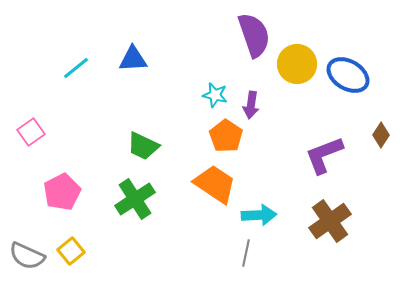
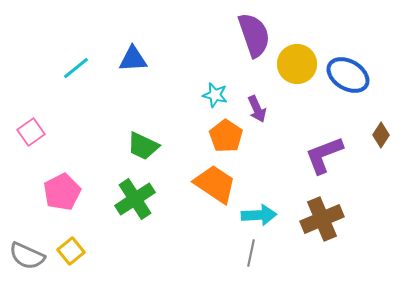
purple arrow: moved 6 px right, 4 px down; rotated 32 degrees counterclockwise
brown cross: moved 8 px left, 2 px up; rotated 12 degrees clockwise
gray line: moved 5 px right
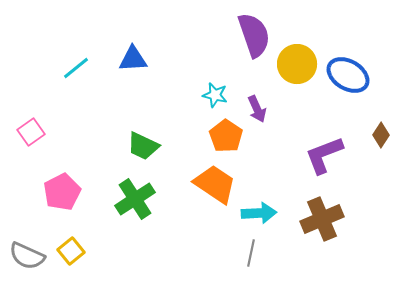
cyan arrow: moved 2 px up
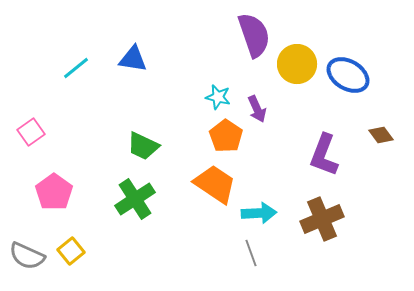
blue triangle: rotated 12 degrees clockwise
cyan star: moved 3 px right, 2 px down
brown diamond: rotated 70 degrees counterclockwise
purple L-shape: rotated 48 degrees counterclockwise
pink pentagon: moved 8 px left; rotated 9 degrees counterclockwise
gray line: rotated 32 degrees counterclockwise
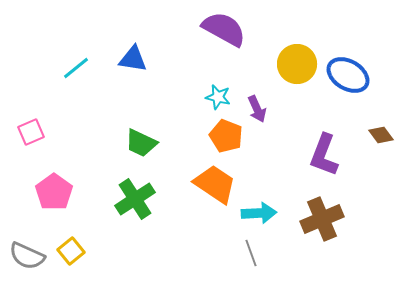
purple semicircle: moved 30 px left, 6 px up; rotated 42 degrees counterclockwise
pink square: rotated 12 degrees clockwise
orange pentagon: rotated 12 degrees counterclockwise
green trapezoid: moved 2 px left, 3 px up
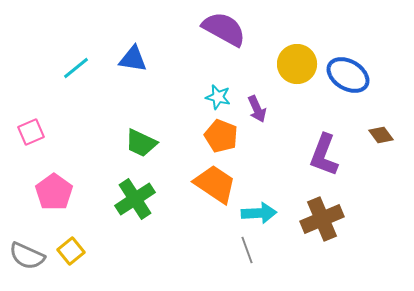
orange pentagon: moved 5 px left
gray line: moved 4 px left, 3 px up
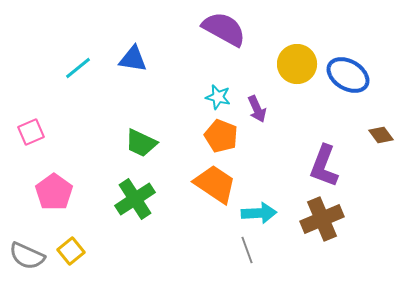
cyan line: moved 2 px right
purple L-shape: moved 11 px down
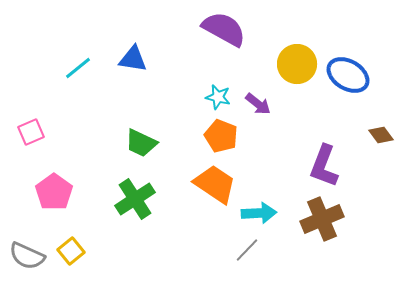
purple arrow: moved 1 px right, 5 px up; rotated 28 degrees counterclockwise
gray line: rotated 64 degrees clockwise
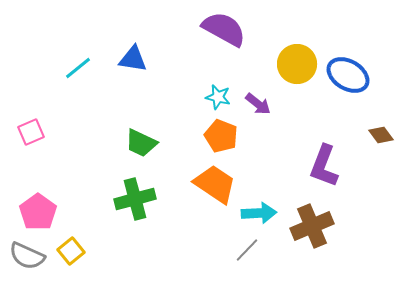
pink pentagon: moved 16 px left, 20 px down
green cross: rotated 18 degrees clockwise
brown cross: moved 10 px left, 7 px down
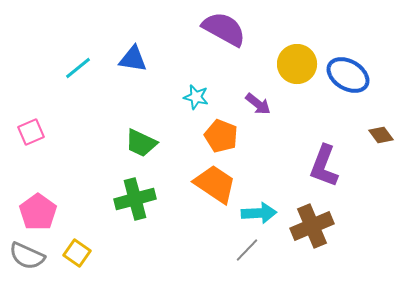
cyan star: moved 22 px left
yellow square: moved 6 px right, 2 px down; rotated 16 degrees counterclockwise
